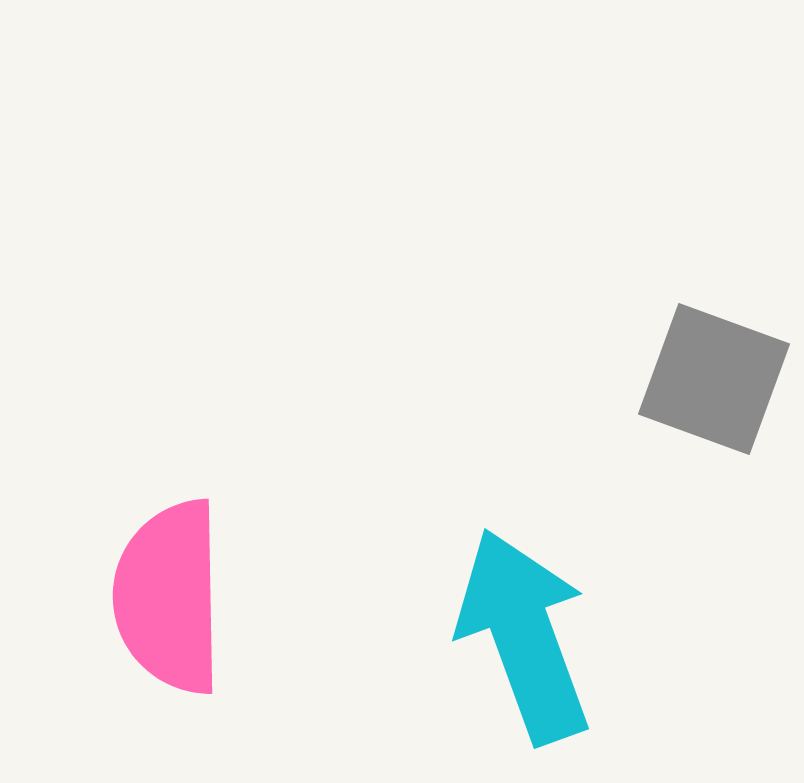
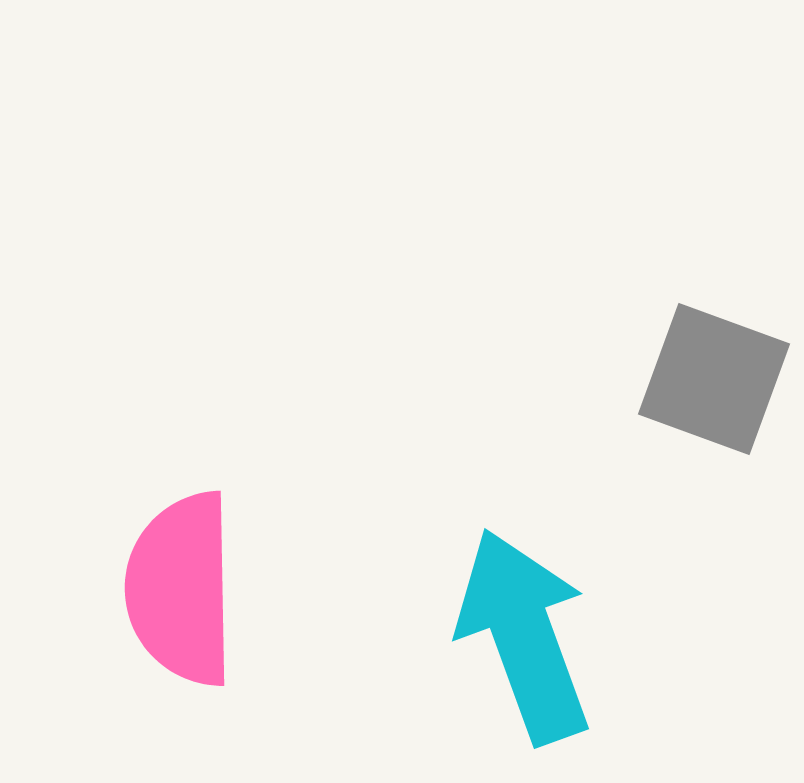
pink semicircle: moved 12 px right, 8 px up
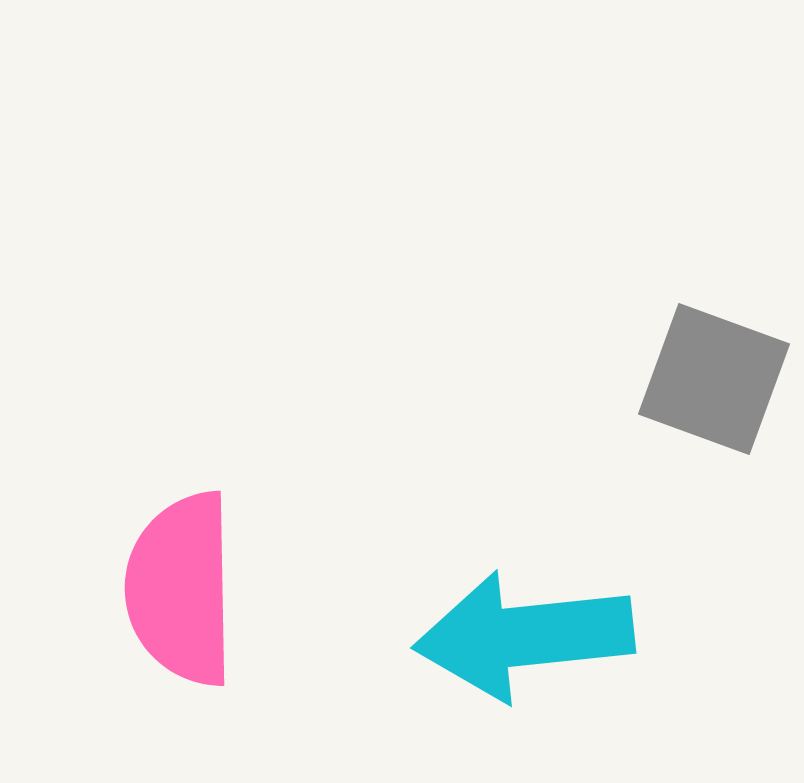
cyan arrow: rotated 76 degrees counterclockwise
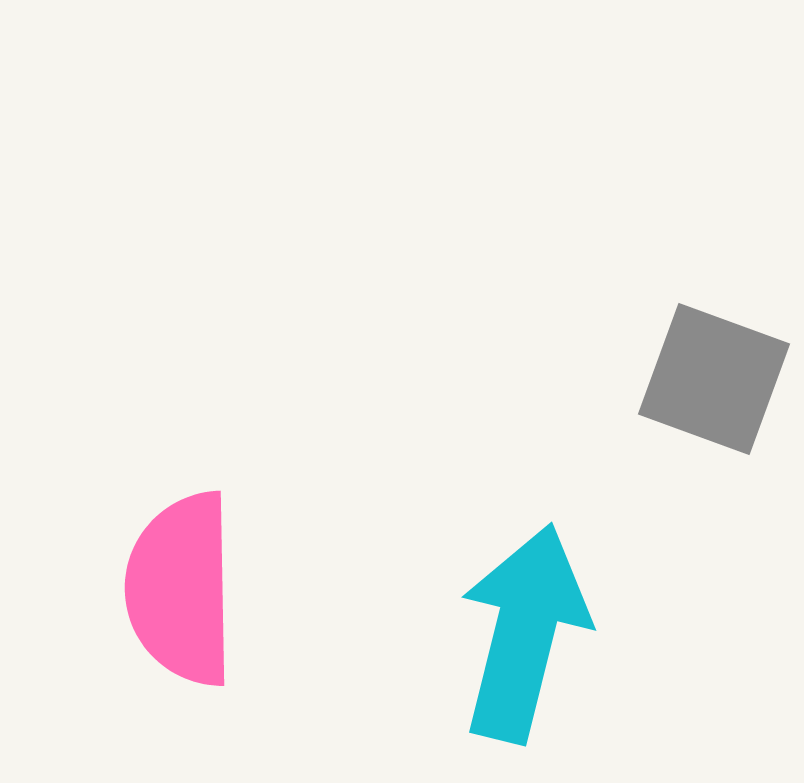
cyan arrow: moved 3 px up; rotated 110 degrees clockwise
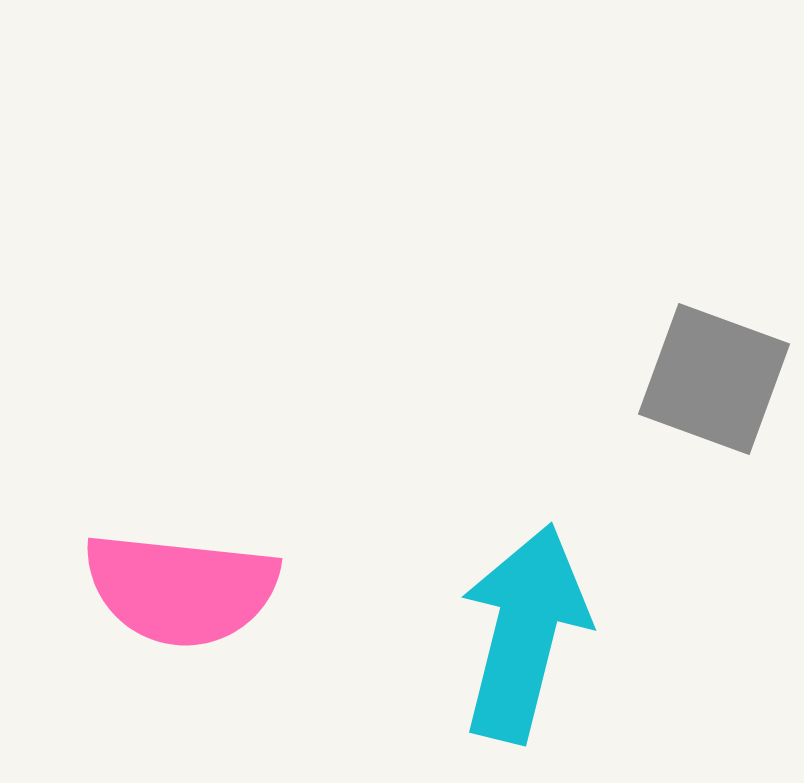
pink semicircle: rotated 83 degrees counterclockwise
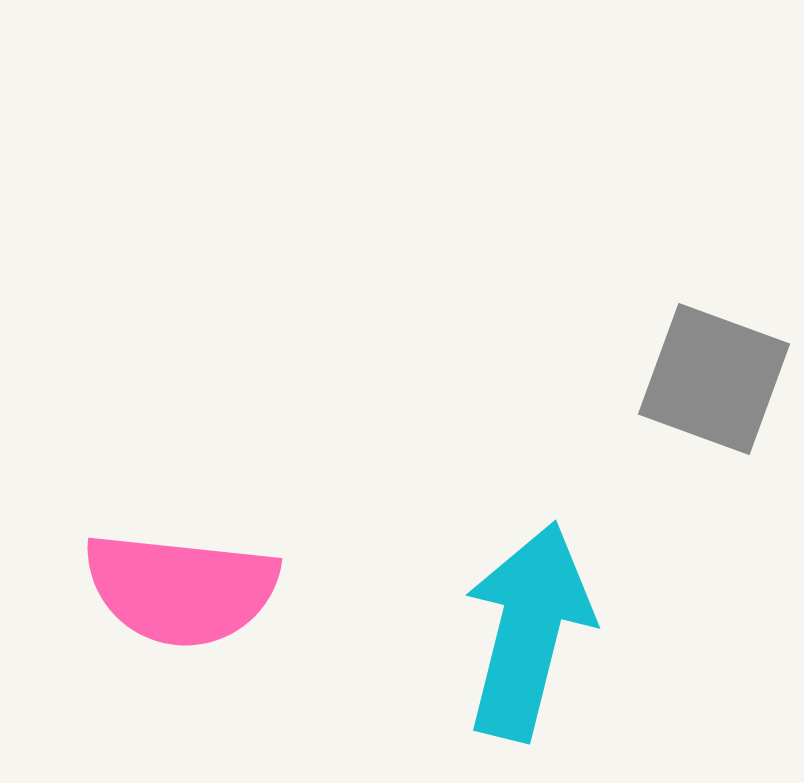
cyan arrow: moved 4 px right, 2 px up
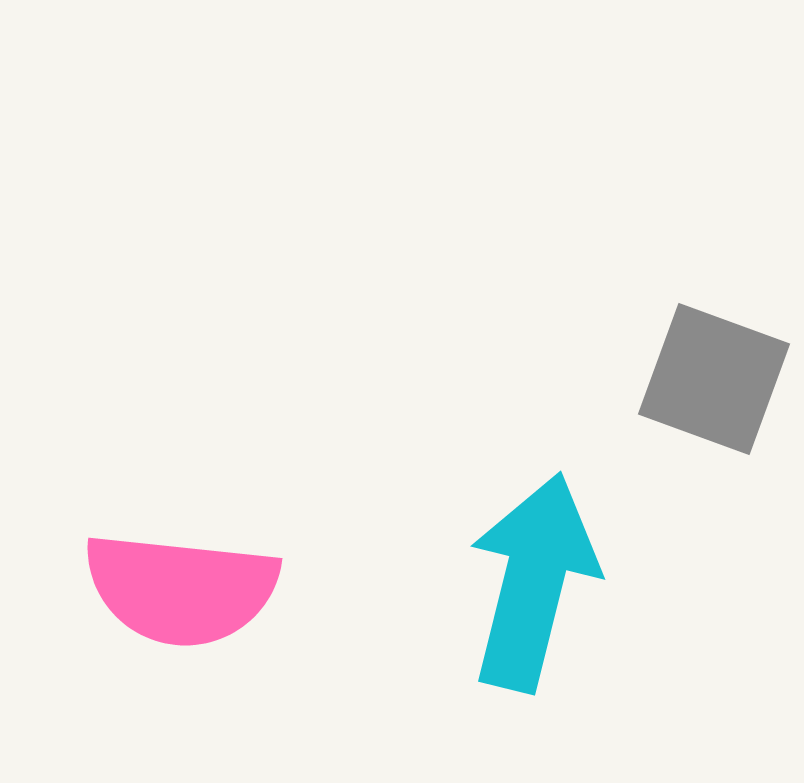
cyan arrow: moved 5 px right, 49 px up
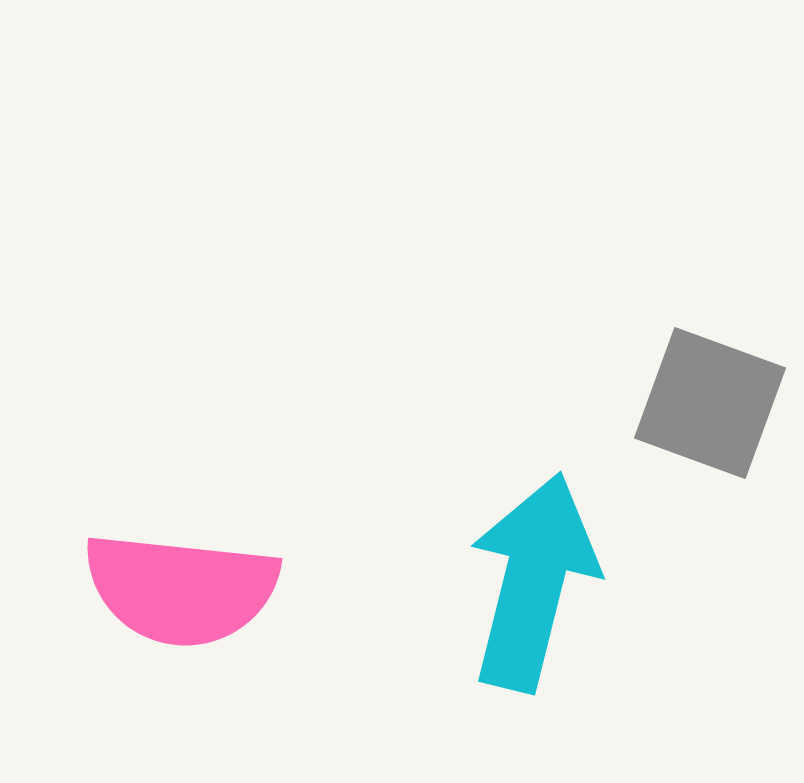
gray square: moved 4 px left, 24 px down
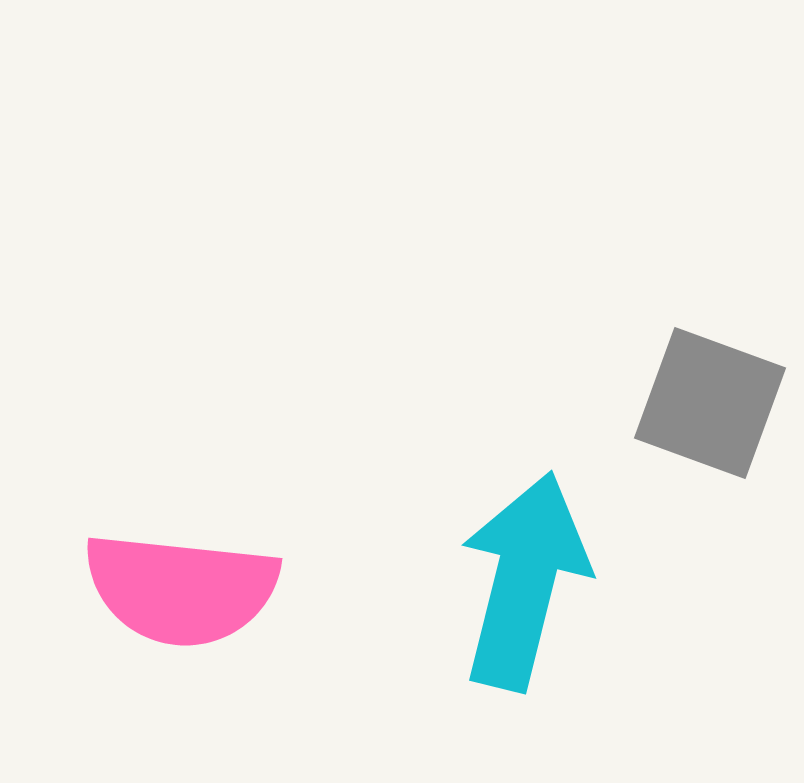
cyan arrow: moved 9 px left, 1 px up
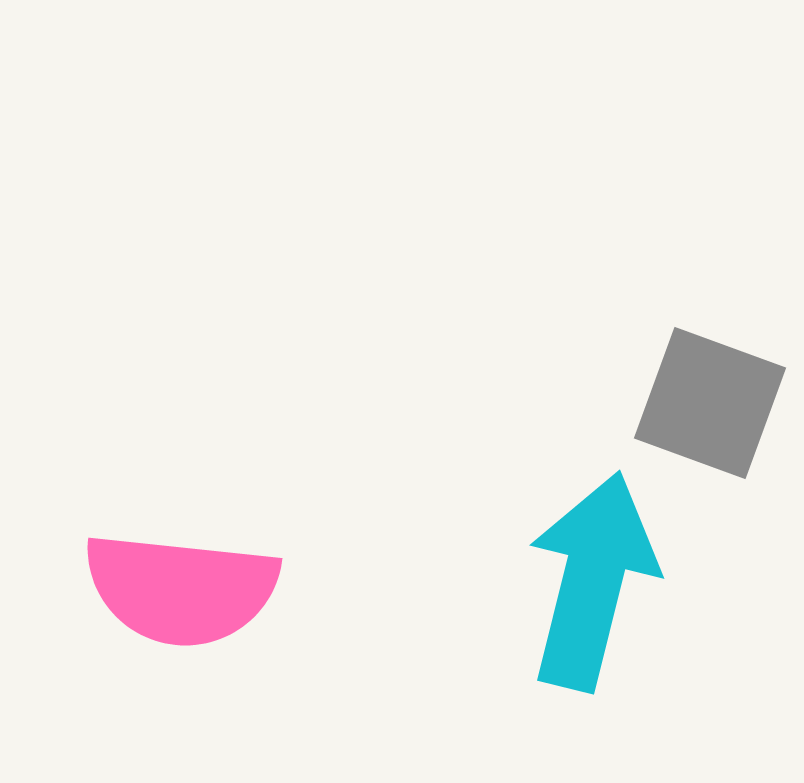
cyan arrow: moved 68 px right
